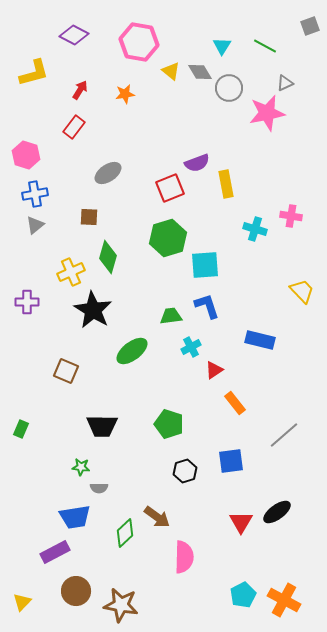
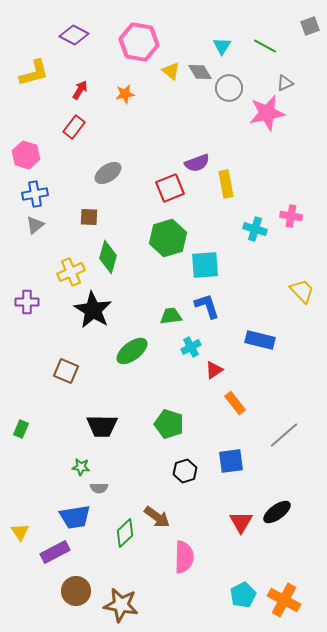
yellow triangle at (22, 602): moved 2 px left, 70 px up; rotated 18 degrees counterclockwise
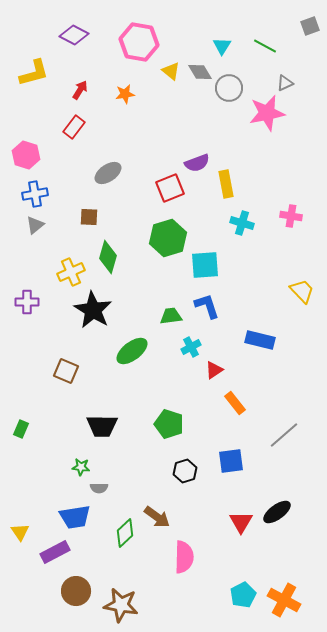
cyan cross at (255, 229): moved 13 px left, 6 px up
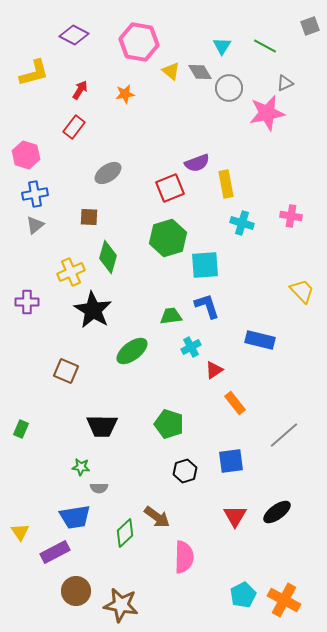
red triangle at (241, 522): moved 6 px left, 6 px up
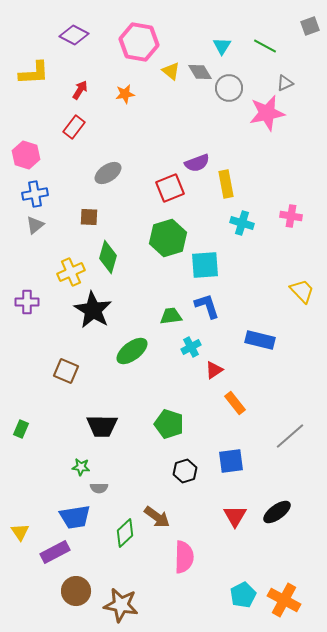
yellow L-shape at (34, 73): rotated 12 degrees clockwise
gray line at (284, 435): moved 6 px right, 1 px down
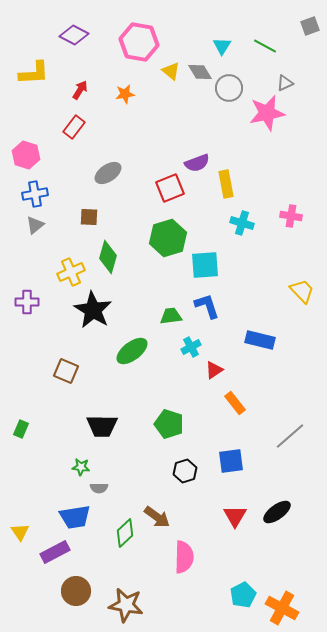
orange cross at (284, 600): moved 2 px left, 8 px down
brown star at (121, 605): moved 5 px right
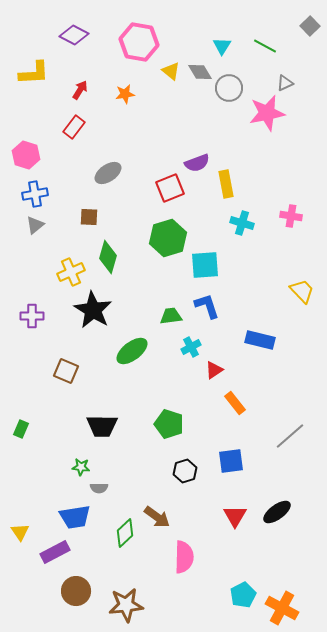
gray square at (310, 26): rotated 24 degrees counterclockwise
purple cross at (27, 302): moved 5 px right, 14 px down
brown star at (126, 605): rotated 16 degrees counterclockwise
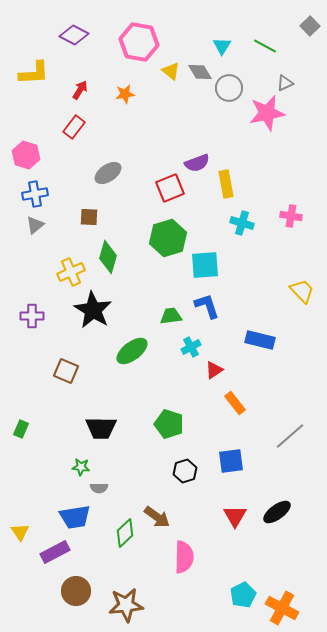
black trapezoid at (102, 426): moved 1 px left, 2 px down
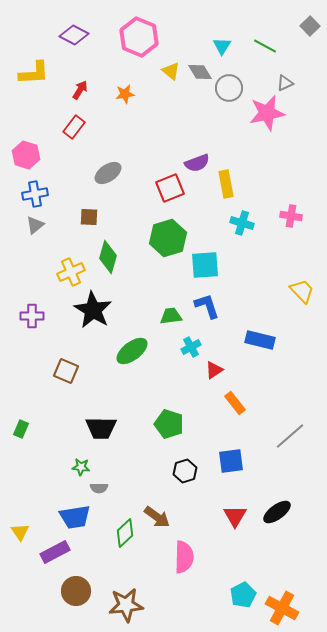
pink hexagon at (139, 42): moved 5 px up; rotated 12 degrees clockwise
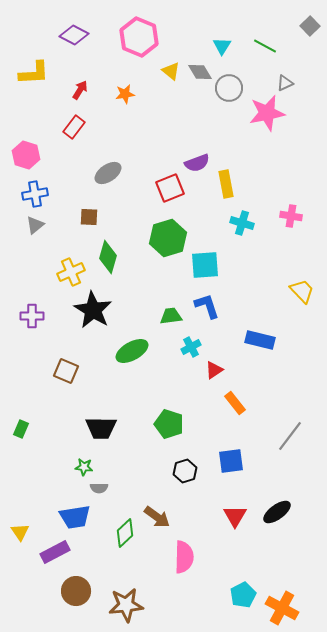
green ellipse at (132, 351): rotated 8 degrees clockwise
gray line at (290, 436): rotated 12 degrees counterclockwise
green star at (81, 467): moved 3 px right
